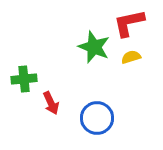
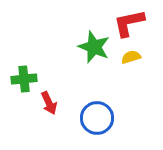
red arrow: moved 2 px left
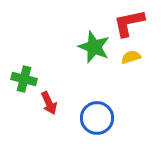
green cross: rotated 20 degrees clockwise
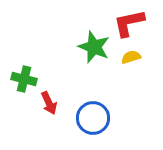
blue circle: moved 4 px left
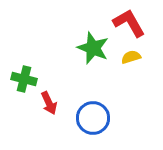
red L-shape: rotated 72 degrees clockwise
green star: moved 1 px left, 1 px down
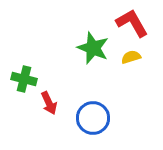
red L-shape: moved 3 px right
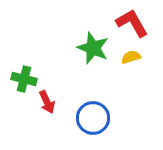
red arrow: moved 2 px left, 1 px up
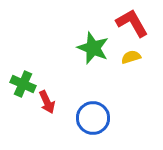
green cross: moved 1 px left, 5 px down; rotated 10 degrees clockwise
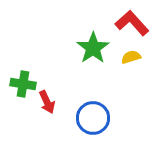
red L-shape: rotated 12 degrees counterclockwise
green star: rotated 16 degrees clockwise
green cross: rotated 15 degrees counterclockwise
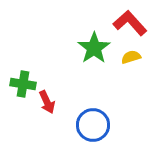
red L-shape: moved 2 px left
green star: moved 1 px right
blue circle: moved 7 px down
